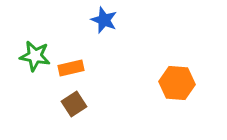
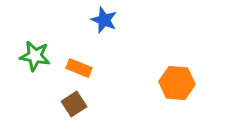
orange rectangle: moved 8 px right; rotated 35 degrees clockwise
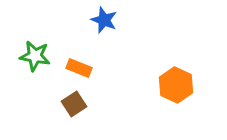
orange hexagon: moved 1 px left, 2 px down; rotated 20 degrees clockwise
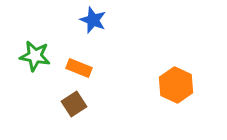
blue star: moved 11 px left
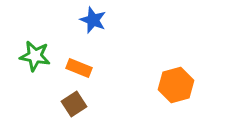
orange hexagon: rotated 20 degrees clockwise
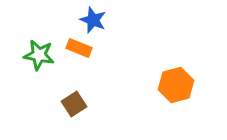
green star: moved 4 px right, 1 px up
orange rectangle: moved 20 px up
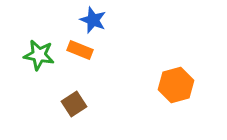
orange rectangle: moved 1 px right, 2 px down
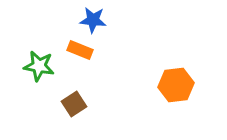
blue star: rotated 16 degrees counterclockwise
green star: moved 11 px down
orange hexagon: rotated 8 degrees clockwise
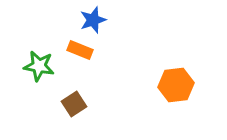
blue star: rotated 24 degrees counterclockwise
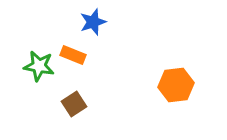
blue star: moved 2 px down
orange rectangle: moved 7 px left, 5 px down
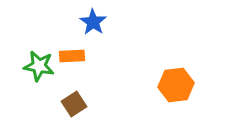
blue star: rotated 20 degrees counterclockwise
orange rectangle: moved 1 px left, 1 px down; rotated 25 degrees counterclockwise
